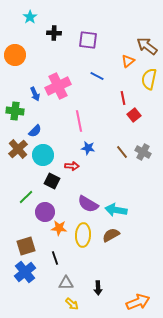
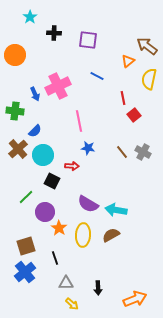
orange star: rotated 28 degrees clockwise
orange arrow: moved 3 px left, 3 px up
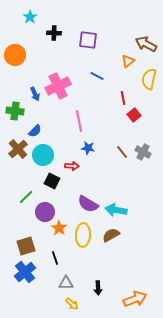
brown arrow: moved 1 px left, 2 px up; rotated 10 degrees counterclockwise
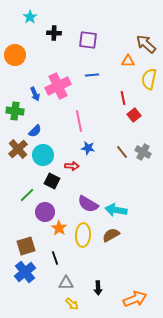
brown arrow: rotated 15 degrees clockwise
orange triangle: rotated 40 degrees clockwise
blue line: moved 5 px left, 1 px up; rotated 32 degrees counterclockwise
green line: moved 1 px right, 2 px up
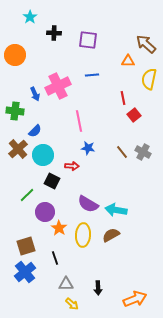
gray triangle: moved 1 px down
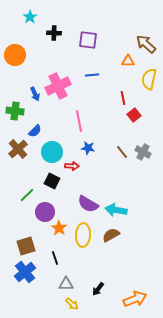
cyan circle: moved 9 px right, 3 px up
black arrow: moved 1 px down; rotated 40 degrees clockwise
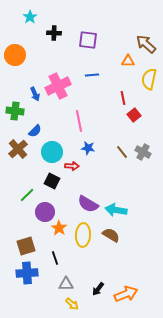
brown semicircle: rotated 60 degrees clockwise
blue cross: moved 2 px right, 1 px down; rotated 35 degrees clockwise
orange arrow: moved 9 px left, 5 px up
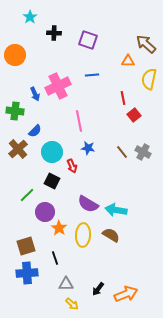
purple square: rotated 12 degrees clockwise
red arrow: rotated 64 degrees clockwise
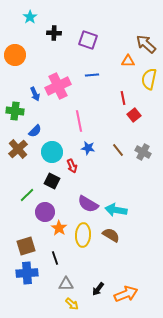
brown line: moved 4 px left, 2 px up
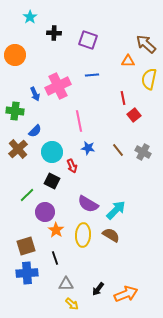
cyan arrow: rotated 125 degrees clockwise
orange star: moved 3 px left, 2 px down
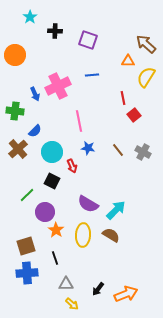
black cross: moved 1 px right, 2 px up
yellow semicircle: moved 3 px left, 2 px up; rotated 20 degrees clockwise
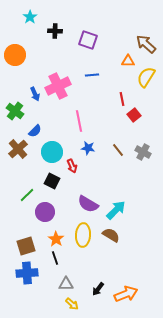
red line: moved 1 px left, 1 px down
green cross: rotated 30 degrees clockwise
orange star: moved 9 px down
